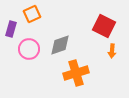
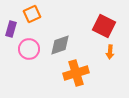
orange arrow: moved 2 px left, 1 px down
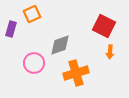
pink circle: moved 5 px right, 14 px down
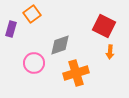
orange square: rotated 12 degrees counterclockwise
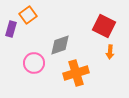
orange square: moved 4 px left, 1 px down
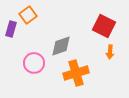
gray diamond: moved 1 px right, 1 px down
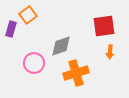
red square: rotated 35 degrees counterclockwise
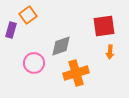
purple rectangle: moved 1 px down
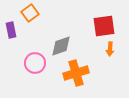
orange square: moved 2 px right, 2 px up
purple rectangle: rotated 28 degrees counterclockwise
orange arrow: moved 3 px up
pink circle: moved 1 px right
